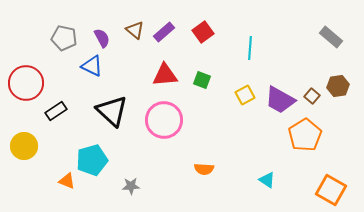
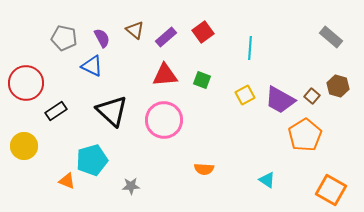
purple rectangle: moved 2 px right, 5 px down
brown hexagon: rotated 25 degrees clockwise
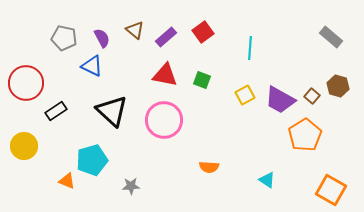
red triangle: rotated 16 degrees clockwise
orange semicircle: moved 5 px right, 2 px up
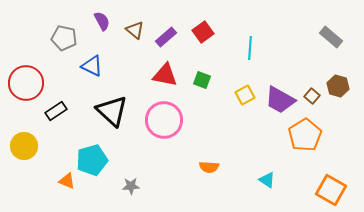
purple semicircle: moved 17 px up
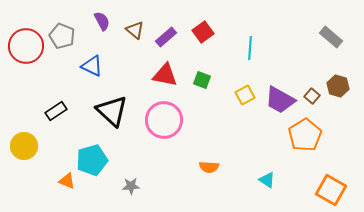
gray pentagon: moved 2 px left, 2 px up; rotated 10 degrees clockwise
red circle: moved 37 px up
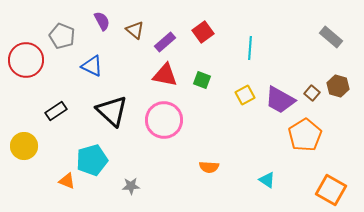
purple rectangle: moved 1 px left, 5 px down
red circle: moved 14 px down
brown square: moved 3 px up
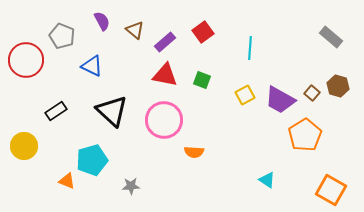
orange semicircle: moved 15 px left, 15 px up
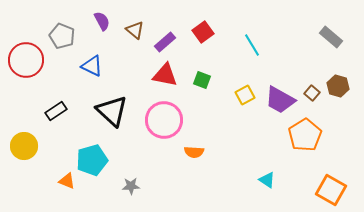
cyan line: moved 2 px right, 3 px up; rotated 35 degrees counterclockwise
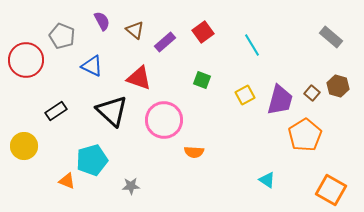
red triangle: moved 26 px left, 3 px down; rotated 8 degrees clockwise
purple trapezoid: rotated 104 degrees counterclockwise
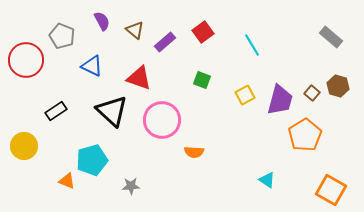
pink circle: moved 2 px left
